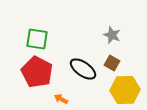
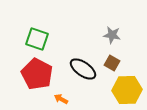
gray star: rotated 12 degrees counterclockwise
green square: rotated 10 degrees clockwise
red pentagon: moved 2 px down
yellow hexagon: moved 2 px right
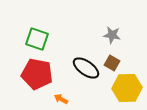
black ellipse: moved 3 px right, 1 px up
red pentagon: rotated 16 degrees counterclockwise
yellow hexagon: moved 2 px up
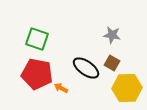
orange arrow: moved 11 px up
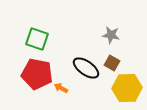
gray star: moved 1 px left
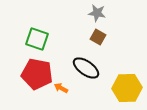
gray star: moved 14 px left, 22 px up
brown square: moved 14 px left, 26 px up
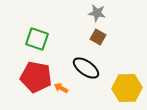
red pentagon: moved 1 px left, 3 px down
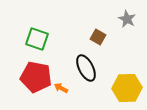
gray star: moved 30 px right, 6 px down; rotated 18 degrees clockwise
black ellipse: rotated 28 degrees clockwise
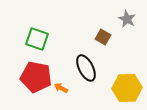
brown square: moved 5 px right
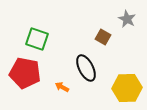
red pentagon: moved 11 px left, 4 px up
orange arrow: moved 1 px right, 1 px up
